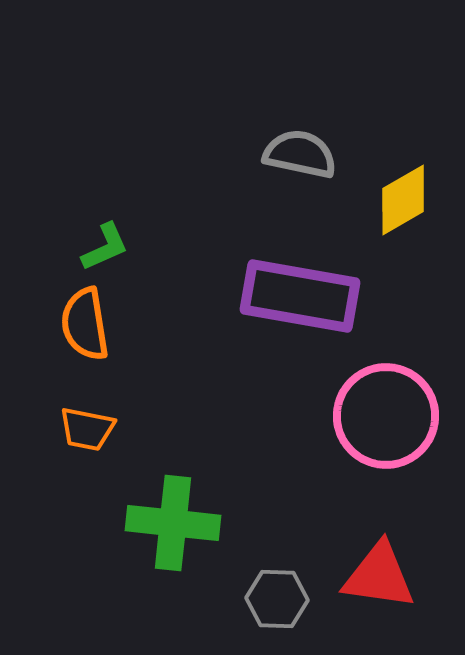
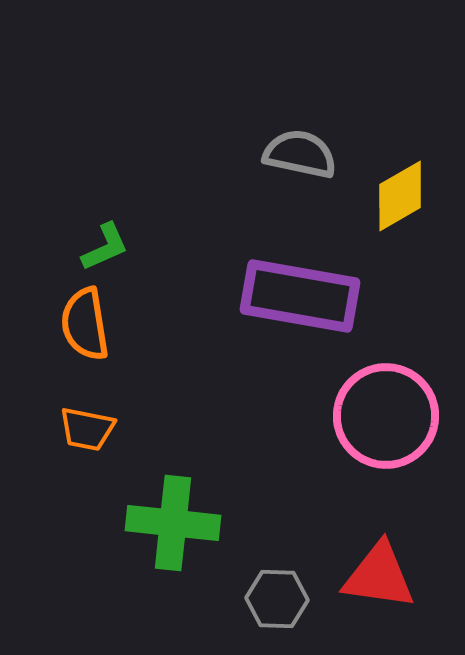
yellow diamond: moved 3 px left, 4 px up
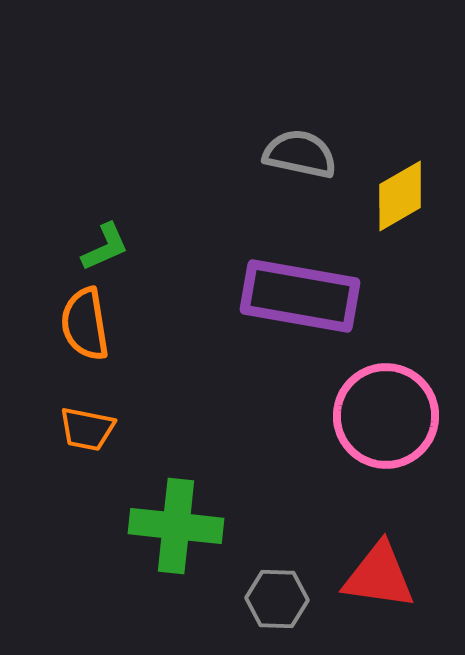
green cross: moved 3 px right, 3 px down
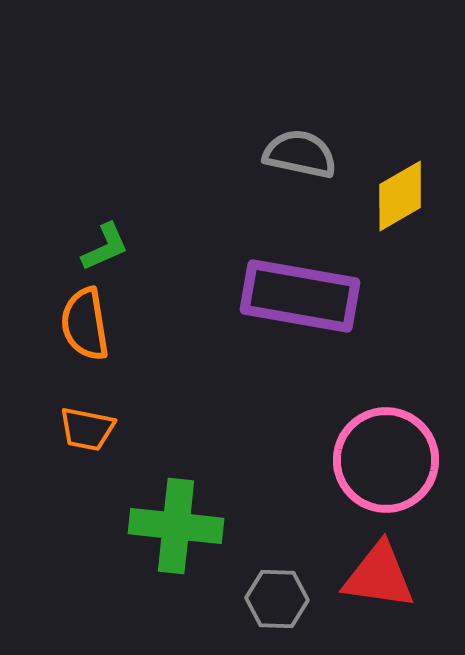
pink circle: moved 44 px down
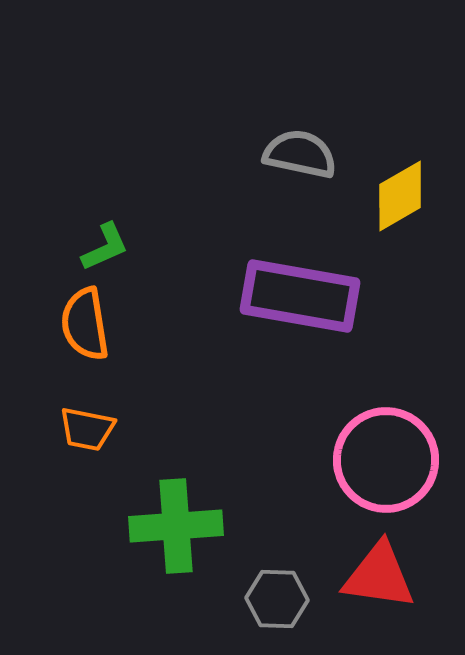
green cross: rotated 10 degrees counterclockwise
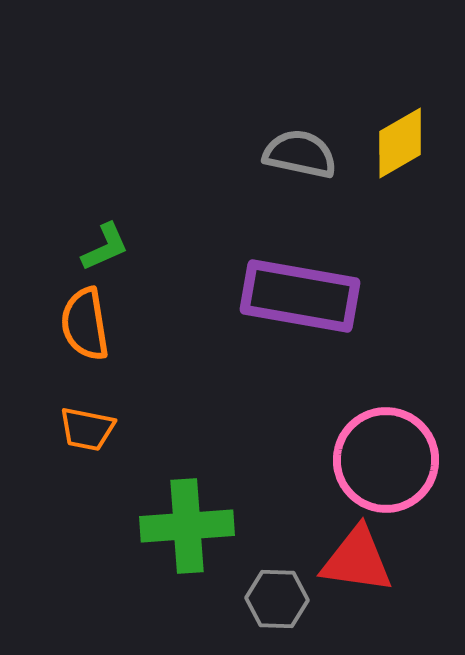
yellow diamond: moved 53 px up
green cross: moved 11 px right
red triangle: moved 22 px left, 16 px up
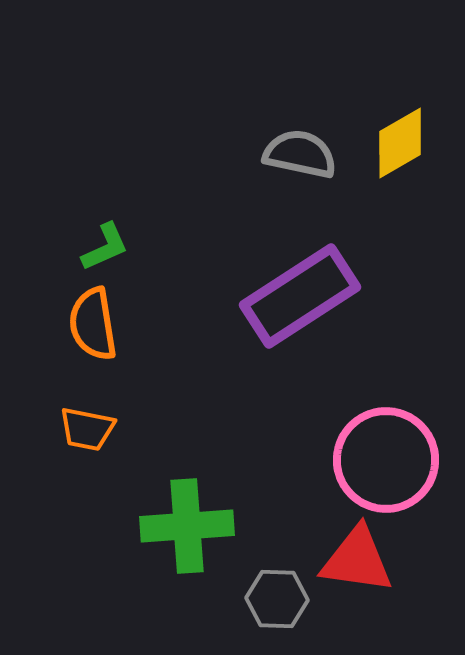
purple rectangle: rotated 43 degrees counterclockwise
orange semicircle: moved 8 px right
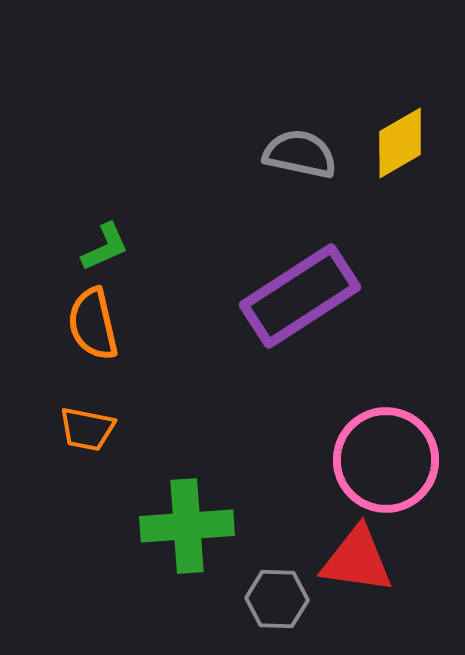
orange semicircle: rotated 4 degrees counterclockwise
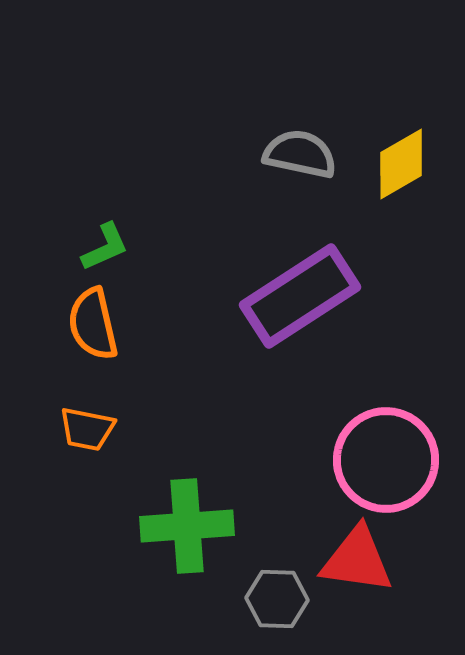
yellow diamond: moved 1 px right, 21 px down
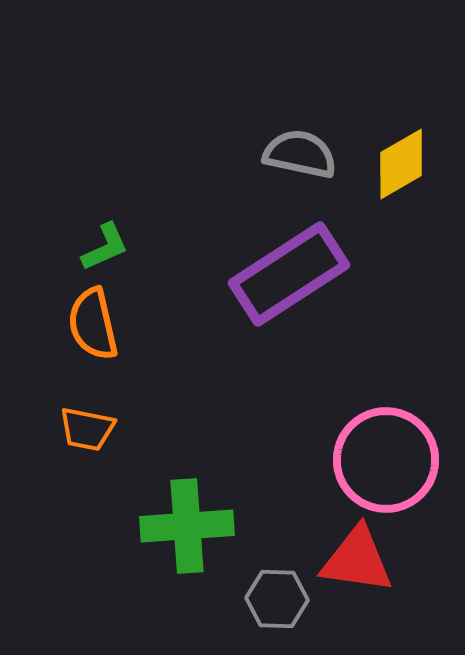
purple rectangle: moved 11 px left, 22 px up
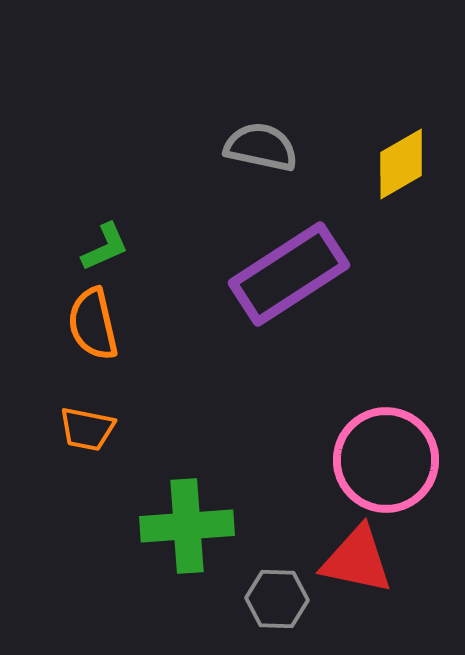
gray semicircle: moved 39 px left, 7 px up
red triangle: rotated 4 degrees clockwise
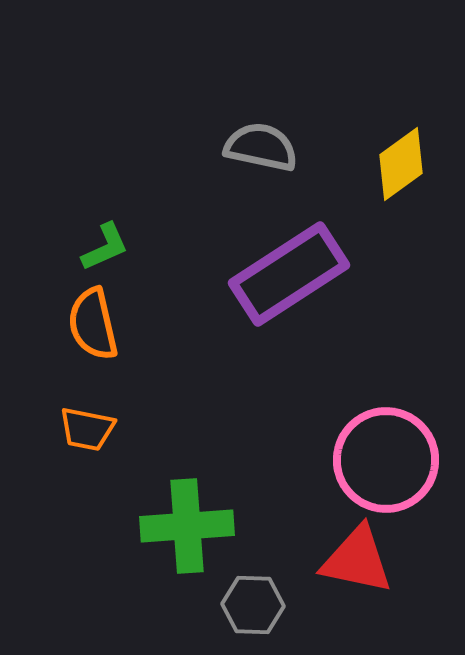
yellow diamond: rotated 6 degrees counterclockwise
gray hexagon: moved 24 px left, 6 px down
